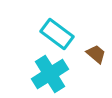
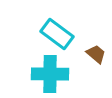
cyan cross: rotated 33 degrees clockwise
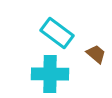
cyan rectangle: moved 1 px up
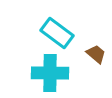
cyan cross: moved 1 px up
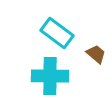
cyan cross: moved 3 px down
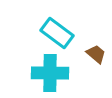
cyan cross: moved 3 px up
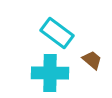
brown trapezoid: moved 4 px left, 6 px down
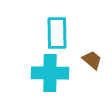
cyan rectangle: rotated 52 degrees clockwise
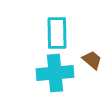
cyan cross: moved 5 px right; rotated 6 degrees counterclockwise
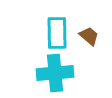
brown trapezoid: moved 3 px left, 24 px up
